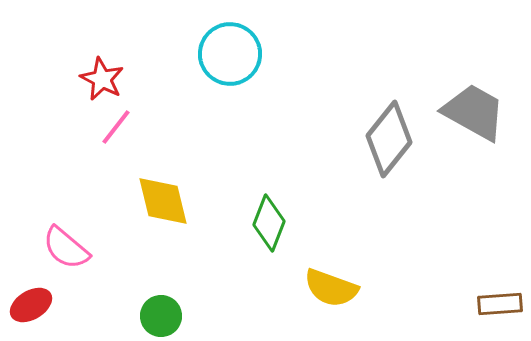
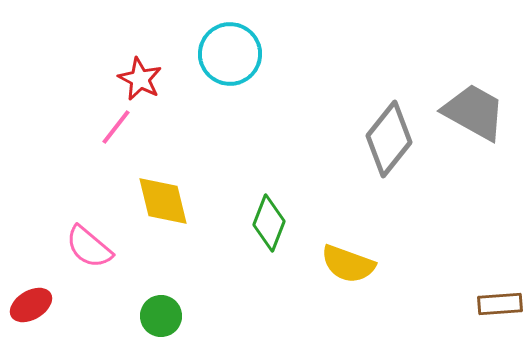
red star: moved 38 px right
pink semicircle: moved 23 px right, 1 px up
yellow semicircle: moved 17 px right, 24 px up
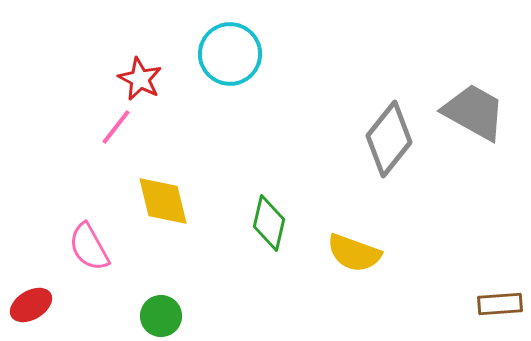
green diamond: rotated 8 degrees counterclockwise
pink semicircle: rotated 21 degrees clockwise
yellow semicircle: moved 6 px right, 11 px up
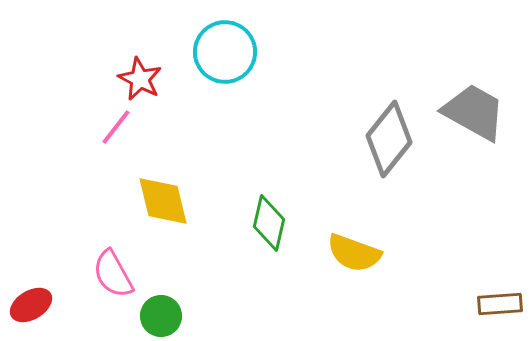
cyan circle: moved 5 px left, 2 px up
pink semicircle: moved 24 px right, 27 px down
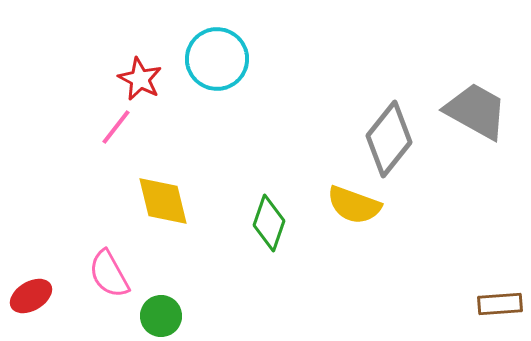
cyan circle: moved 8 px left, 7 px down
gray trapezoid: moved 2 px right, 1 px up
green diamond: rotated 6 degrees clockwise
yellow semicircle: moved 48 px up
pink semicircle: moved 4 px left
red ellipse: moved 9 px up
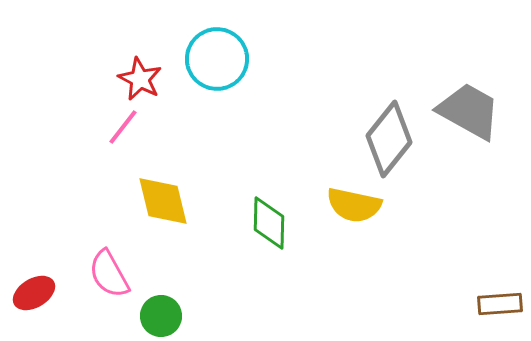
gray trapezoid: moved 7 px left
pink line: moved 7 px right
yellow semicircle: rotated 8 degrees counterclockwise
green diamond: rotated 18 degrees counterclockwise
red ellipse: moved 3 px right, 3 px up
